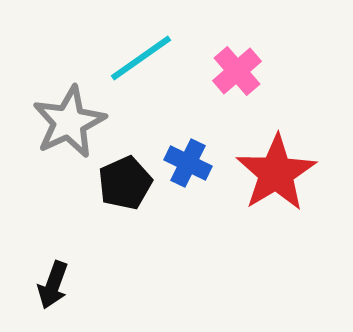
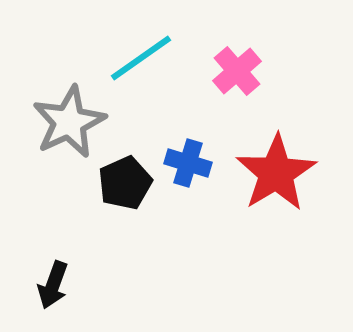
blue cross: rotated 9 degrees counterclockwise
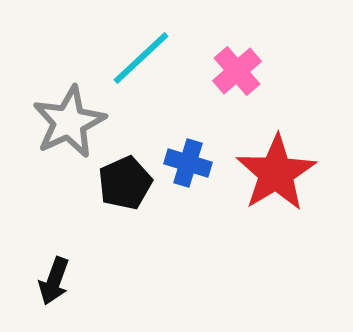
cyan line: rotated 8 degrees counterclockwise
black arrow: moved 1 px right, 4 px up
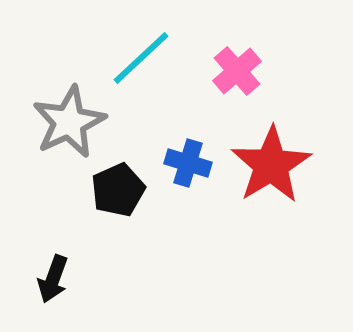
red star: moved 5 px left, 8 px up
black pentagon: moved 7 px left, 7 px down
black arrow: moved 1 px left, 2 px up
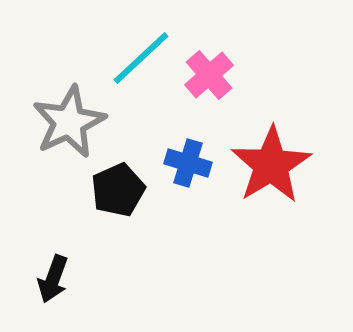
pink cross: moved 28 px left, 4 px down
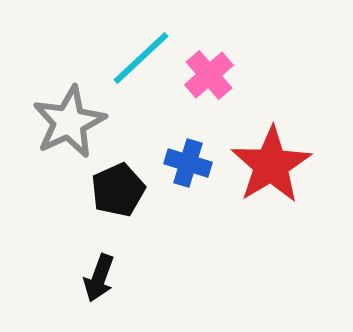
black arrow: moved 46 px right, 1 px up
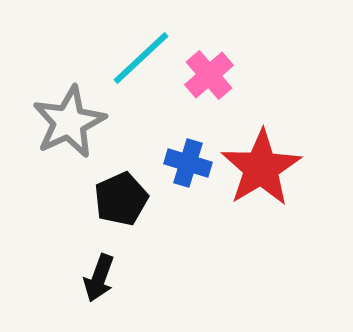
red star: moved 10 px left, 3 px down
black pentagon: moved 3 px right, 9 px down
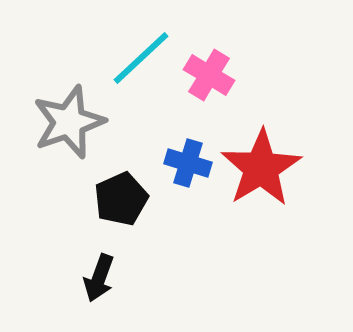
pink cross: rotated 18 degrees counterclockwise
gray star: rotated 6 degrees clockwise
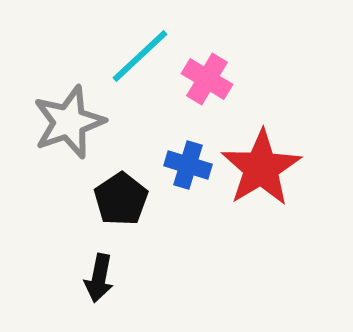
cyan line: moved 1 px left, 2 px up
pink cross: moved 2 px left, 4 px down
blue cross: moved 2 px down
black pentagon: rotated 10 degrees counterclockwise
black arrow: rotated 9 degrees counterclockwise
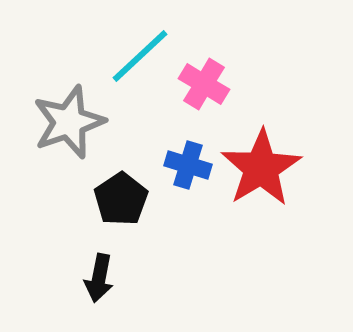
pink cross: moved 3 px left, 5 px down
